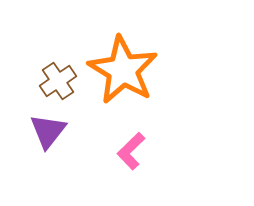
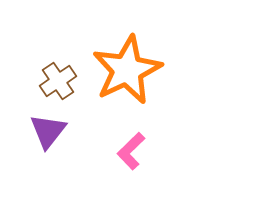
orange star: moved 4 px right; rotated 16 degrees clockwise
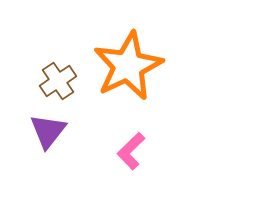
orange star: moved 1 px right, 4 px up
